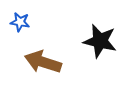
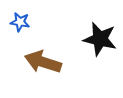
black star: moved 2 px up
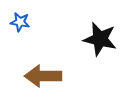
brown arrow: moved 14 px down; rotated 18 degrees counterclockwise
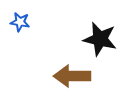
brown arrow: moved 29 px right
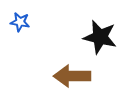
black star: moved 2 px up
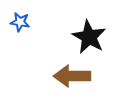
black star: moved 11 px left; rotated 16 degrees clockwise
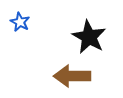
blue star: rotated 18 degrees clockwise
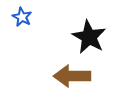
blue star: moved 2 px right, 5 px up
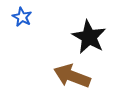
brown arrow: rotated 21 degrees clockwise
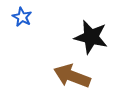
black star: moved 2 px right; rotated 16 degrees counterclockwise
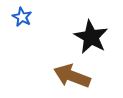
black star: rotated 16 degrees clockwise
